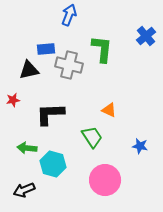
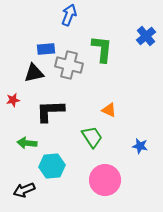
black triangle: moved 5 px right, 3 px down
black L-shape: moved 3 px up
green arrow: moved 5 px up
cyan hexagon: moved 1 px left, 2 px down; rotated 20 degrees counterclockwise
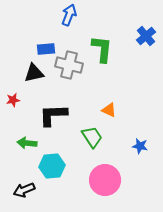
black L-shape: moved 3 px right, 4 px down
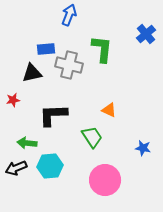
blue cross: moved 2 px up
black triangle: moved 2 px left
blue star: moved 3 px right, 2 px down
cyan hexagon: moved 2 px left
black arrow: moved 8 px left, 22 px up
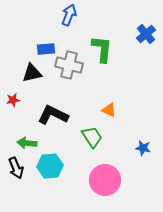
black L-shape: rotated 28 degrees clockwise
black arrow: rotated 90 degrees counterclockwise
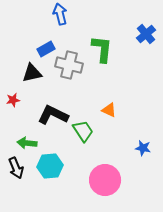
blue arrow: moved 9 px left, 1 px up; rotated 35 degrees counterclockwise
blue rectangle: rotated 24 degrees counterclockwise
green trapezoid: moved 9 px left, 6 px up
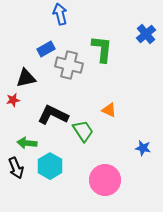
black triangle: moved 6 px left, 5 px down
cyan hexagon: rotated 25 degrees counterclockwise
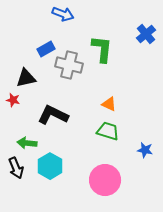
blue arrow: moved 3 px right; rotated 125 degrees clockwise
red star: rotated 24 degrees clockwise
orange triangle: moved 6 px up
green trapezoid: moved 25 px right; rotated 40 degrees counterclockwise
blue star: moved 2 px right, 2 px down
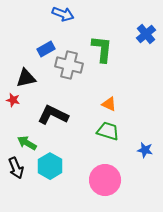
green arrow: rotated 24 degrees clockwise
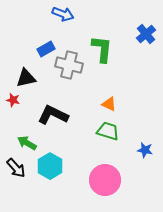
black arrow: rotated 20 degrees counterclockwise
